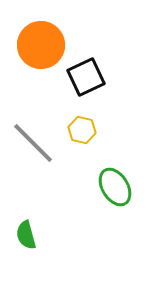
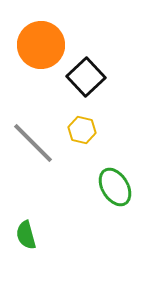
black square: rotated 18 degrees counterclockwise
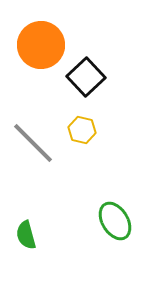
green ellipse: moved 34 px down
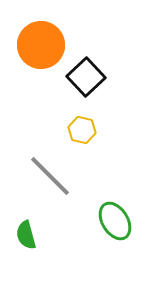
gray line: moved 17 px right, 33 px down
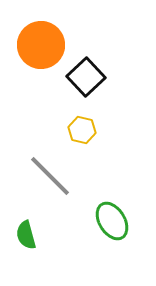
green ellipse: moved 3 px left
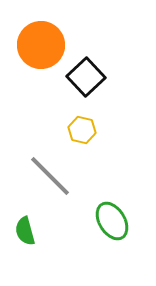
green semicircle: moved 1 px left, 4 px up
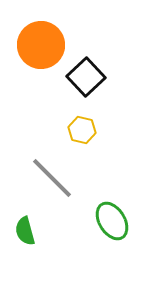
gray line: moved 2 px right, 2 px down
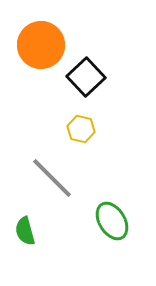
yellow hexagon: moved 1 px left, 1 px up
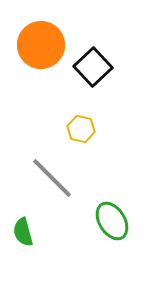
black square: moved 7 px right, 10 px up
green semicircle: moved 2 px left, 1 px down
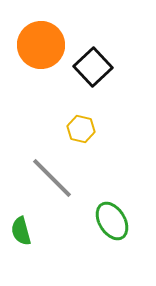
green semicircle: moved 2 px left, 1 px up
